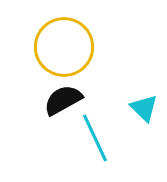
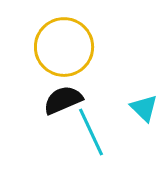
black semicircle: rotated 6 degrees clockwise
cyan line: moved 4 px left, 6 px up
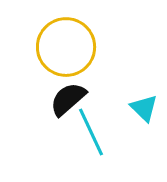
yellow circle: moved 2 px right
black semicircle: moved 5 px right, 1 px up; rotated 18 degrees counterclockwise
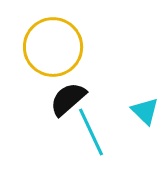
yellow circle: moved 13 px left
cyan triangle: moved 1 px right, 3 px down
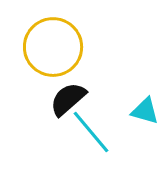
cyan triangle: rotated 28 degrees counterclockwise
cyan line: rotated 15 degrees counterclockwise
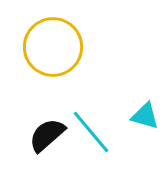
black semicircle: moved 21 px left, 36 px down
cyan triangle: moved 5 px down
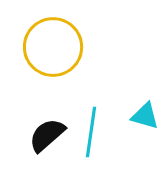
cyan line: rotated 48 degrees clockwise
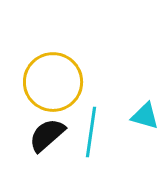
yellow circle: moved 35 px down
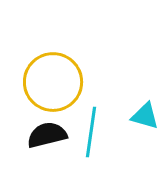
black semicircle: rotated 27 degrees clockwise
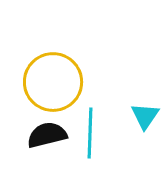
cyan triangle: rotated 48 degrees clockwise
cyan line: moved 1 px left, 1 px down; rotated 6 degrees counterclockwise
